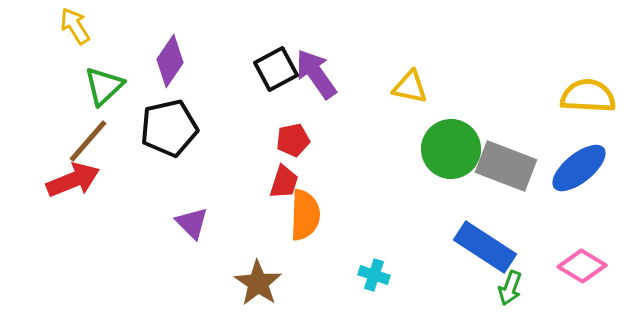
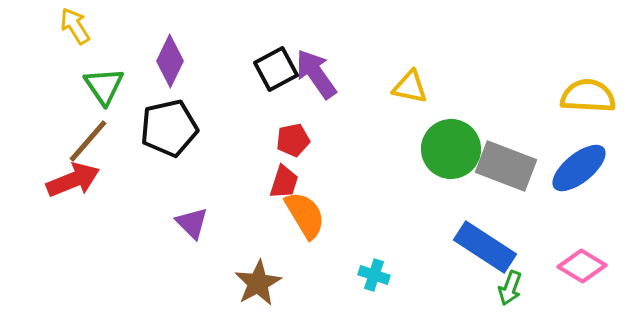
purple diamond: rotated 9 degrees counterclockwise
green triangle: rotated 21 degrees counterclockwise
orange semicircle: rotated 33 degrees counterclockwise
brown star: rotated 9 degrees clockwise
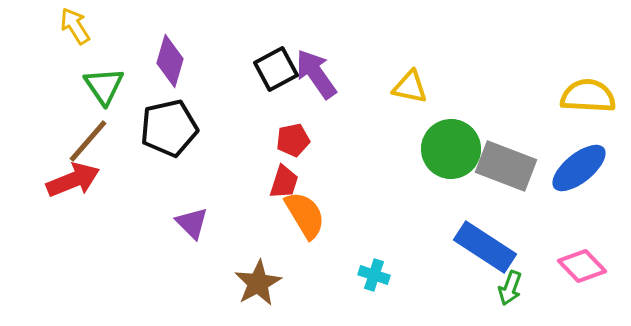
purple diamond: rotated 9 degrees counterclockwise
pink diamond: rotated 15 degrees clockwise
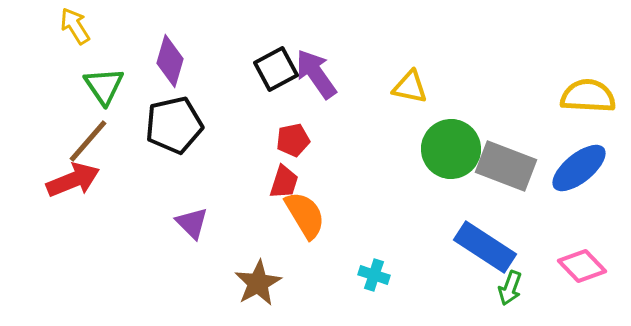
black pentagon: moved 5 px right, 3 px up
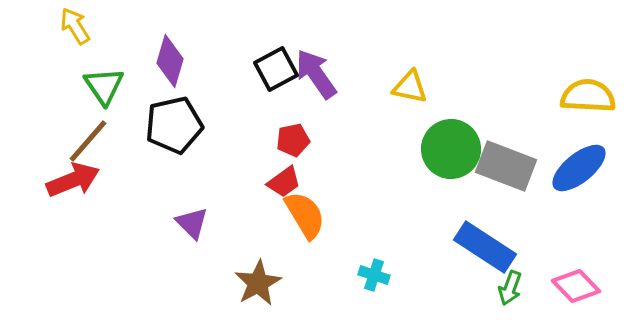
red trapezoid: rotated 36 degrees clockwise
pink diamond: moved 6 px left, 20 px down
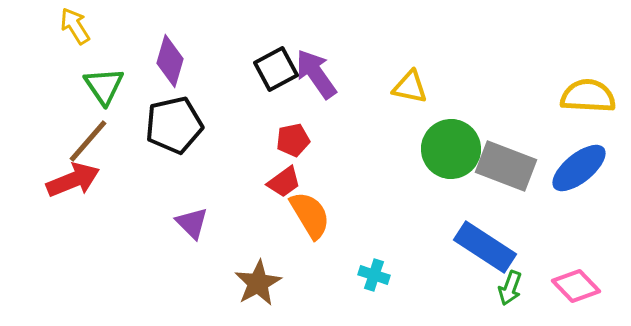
orange semicircle: moved 5 px right
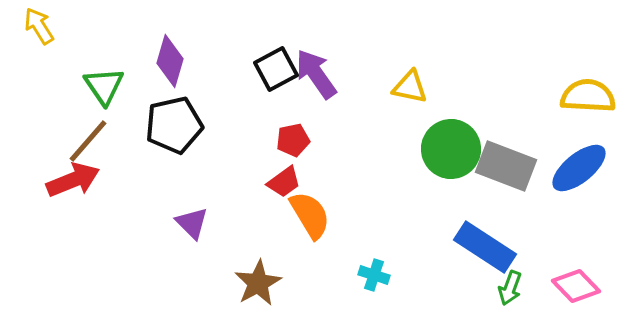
yellow arrow: moved 36 px left
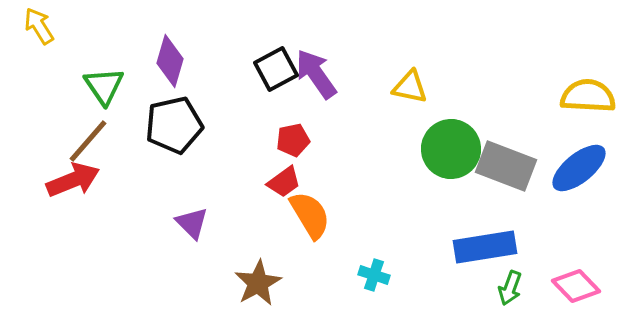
blue rectangle: rotated 42 degrees counterclockwise
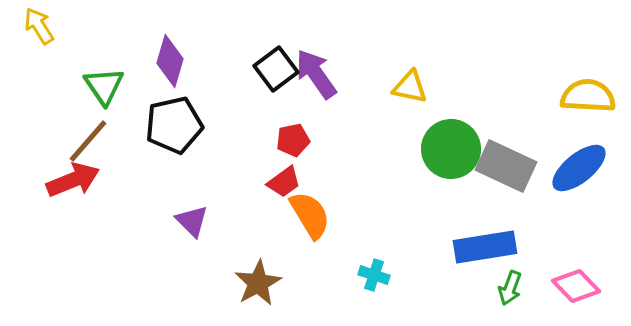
black square: rotated 9 degrees counterclockwise
gray rectangle: rotated 4 degrees clockwise
purple triangle: moved 2 px up
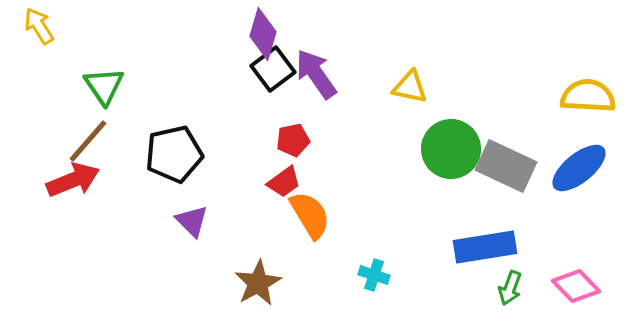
purple diamond: moved 93 px right, 27 px up
black square: moved 3 px left
black pentagon: moved 29 px down
